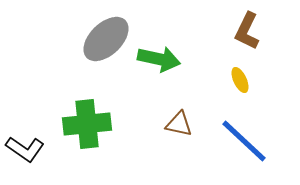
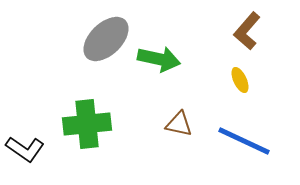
brown L-shape: rotated 15 degrees clockwise
blue line: rotated 18 degrees counterclockwise
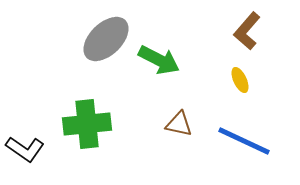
green arrow: moved 1 px down; rotated 15 degrees clockwise
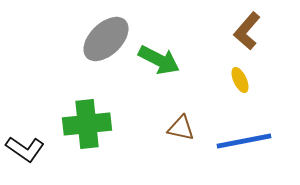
brown triangle: moved 2 px right, 4 px down
blue line: rotated 36 degrees counterclockwise
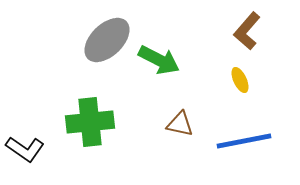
gray ellipse: moved 1 px right, 1 px down
green cross: moved 3 px right, 2 px up
brown triangle: moved 1 px left, 4 px up
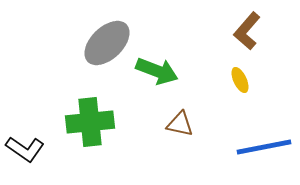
gray ellipse: moved 3 px down
green arrow: moved 2 px left, 11 px down; rotated 6 degrees counterclockwise
blue line: moved 20 px right, 6 px down
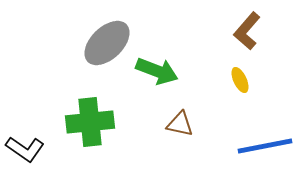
blue line: moved 1 px right, 1 px up
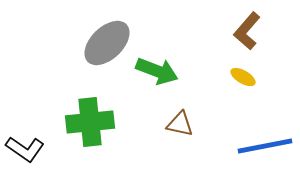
yellow ellipse: moved 3 px right, 3 px up; rotated 35 degrees counterclockwise
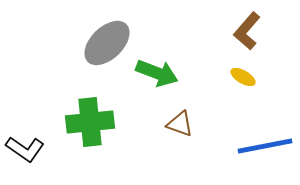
green arrow: moved 2 px down
brown triangle: rotated 8 degrees clockwise
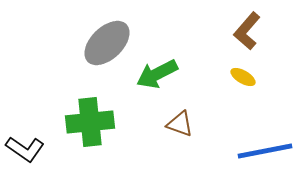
green arrow: moved 1 px down; rotated 132 degrees clockwise
blue line: moved 5 px down
